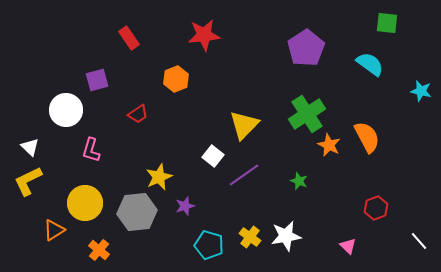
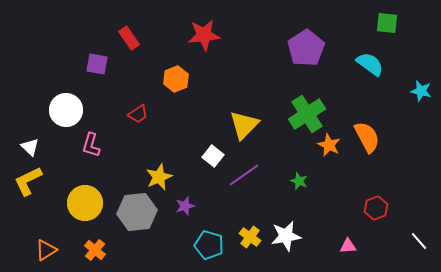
purple square: moved 16 px up; rotated 25 degrees clockwise
pink L-shape: moved 5 px up
orange triangle: moved 8 px left, 20 px down
pink triangle: rotated 48 degrees counterclockwise
orange cross: moved 4 px left
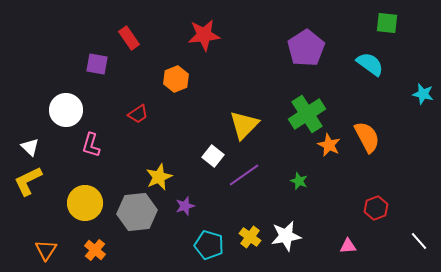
cyan star: moved 2 px right, 3 px down
orange triangle: rotated 25 degrees counterclockwise
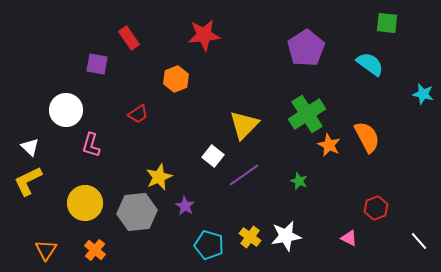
purple star: rotated 24 degrees counterclockwise
pink triangle: moved 1 px right, 8 px up; rotated 30 degrees clockwise
